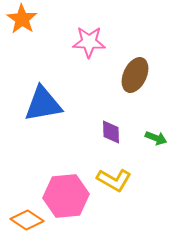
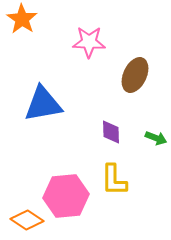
yellow L-shape: rotated 60 degrees clockwise
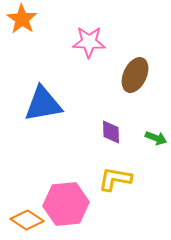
yellow L-shape: moved 1 px right, 1 px up; rotated 100 degrees clockwise
pink hexagon: moved 8 px down
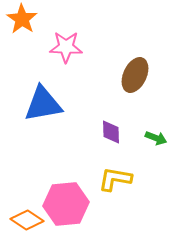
pink star: moved 23 px left, 5 px down
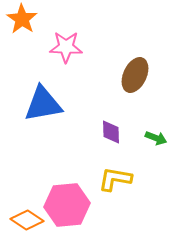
pink hexagon: moved 1 px right, 1 px down
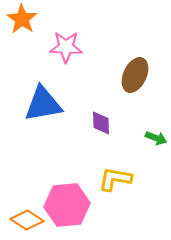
purple diamond: moved 10 px left, 9 px up
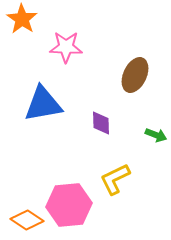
green arrow: moved 3 px up
yellow L-shape: rotated 36 degrees counterclockwise
pink hexagon: moved 2 px right
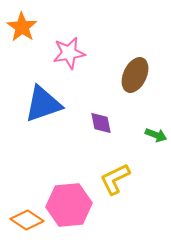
orange star: moved 8 px down
pink star: moved 3 px right, 6 px down; rotated 12 degrees counterclockwise
blue triangle: rotated 9 degrees counterclockwise
purple diamond: rotated 10 degrees counterclockwise
